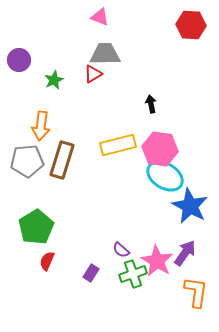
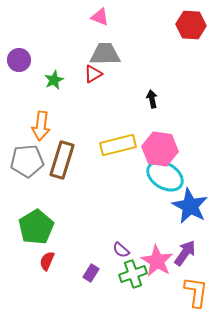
black arrow: moved 1 px right, 5 px up
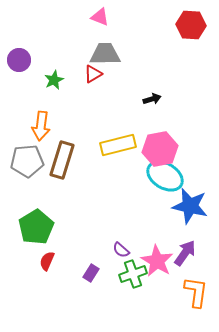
black arrow: rotated 84 degrees clockwise
pink hexagon: rotated 20 degrees counterclockwise
blue star: rotated 15 degrees counterclockwise
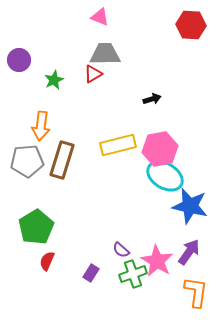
purple arrow: moved 4 px right, 1 px up
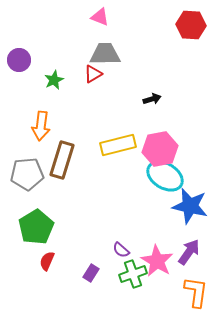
gray pentagon: moved 13 px down
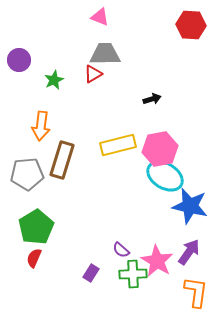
red semicircle: moved 13 px left, 3 px up
green cross: rotated 16 degrees clockwise
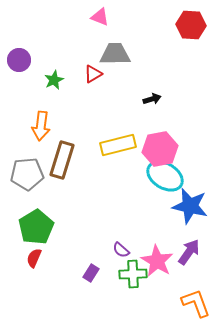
gray trapezoid: moved 10 px right
orange L-shape: moved 11 px down; rotated 28 degrees counterclockwise
